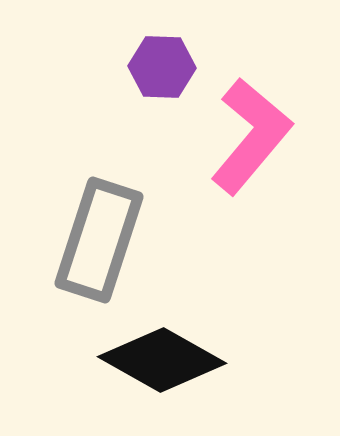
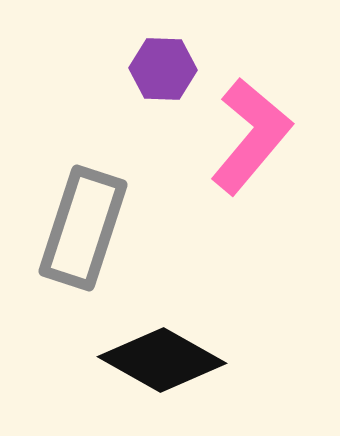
purple hexagon: moved 1 px right, 2 px down
gray rectangle: moved 16 px left, 12 px up
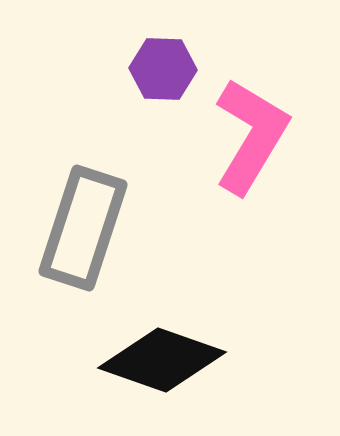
pink L-shape: rotated 9 degrees counterclockwise
black diamond: rotated 10 degrees counterclockwise
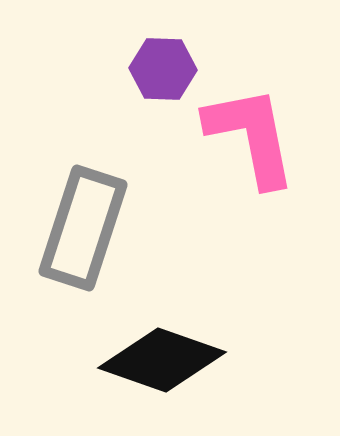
pink L-shape: rotated 42 degrees counterclockwise
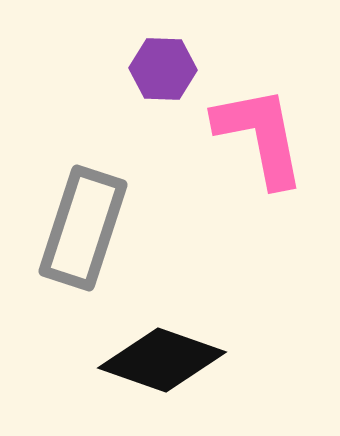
pink L-shape: moved 9 px right
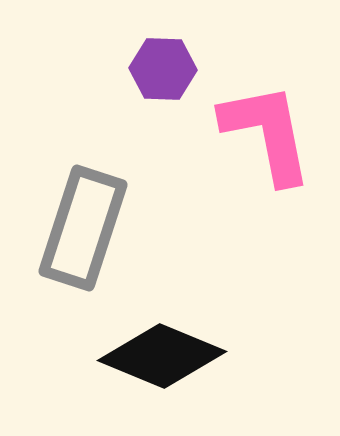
pink L-shape: moved 7 px right, 3 px up
black diamond: moved 4 px up; rotated 3 degrees clockwise
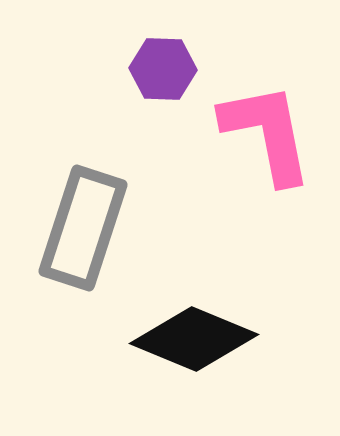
black diamond: moved 32 px right, 17 px up
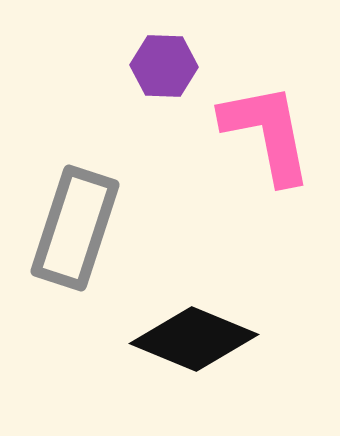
purple hexagon: moved 1 px right, 3 px up
gray rectangle: moved 8 px left
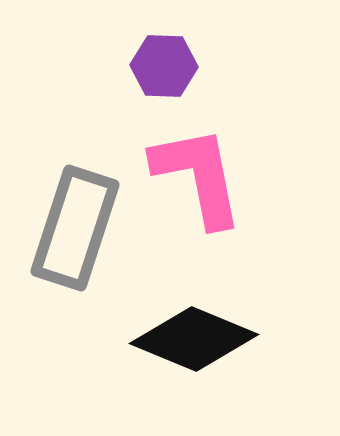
pink L-shape: moved 69 px left, 43 px down
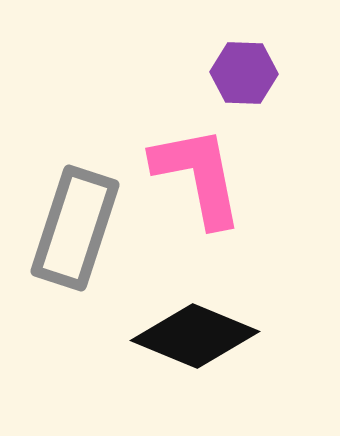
purple hexagon: moved 80 px right, 7 px down
black diamond: moved 1 px right, 3 px up
